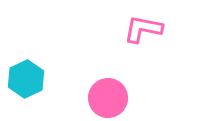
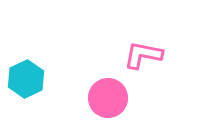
pink L-shape: moved 26 px down
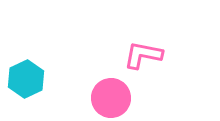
pink circle: moved 3 px right
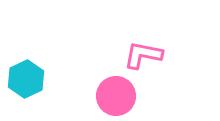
pink circle: moved 5 px right, 2 px up
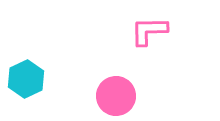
pink L-shape: moved 6 px right, 24 px up; rotated 12 degrees counterclockwise
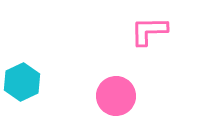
cyan hexagon: moved 4 px left, 3 px down
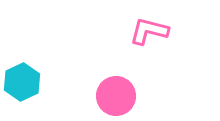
pink L-shape: rotated 15 degrees clockwise
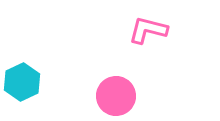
pink L-shape: moved 1 px left, 1 px up
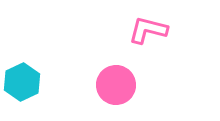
pink circle: moved 11 px up
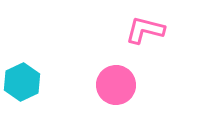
pink L-shape: moved 3 px left
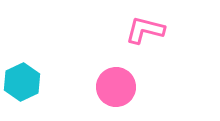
pink circle: moved 2 px down
